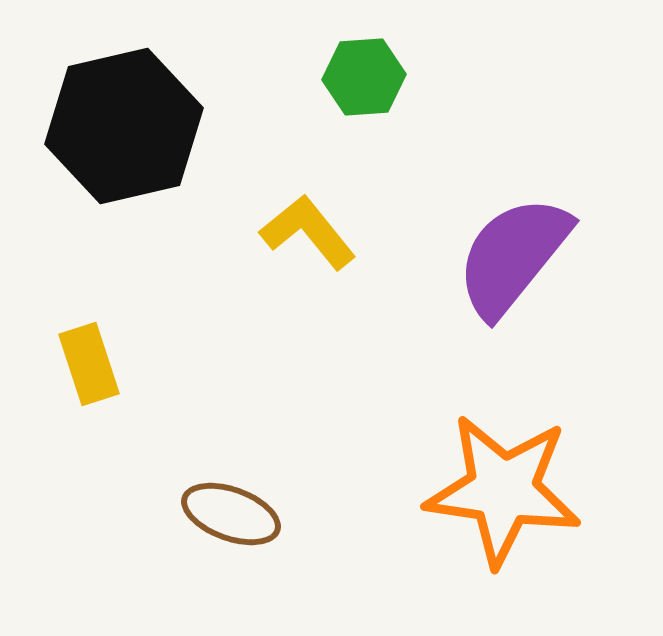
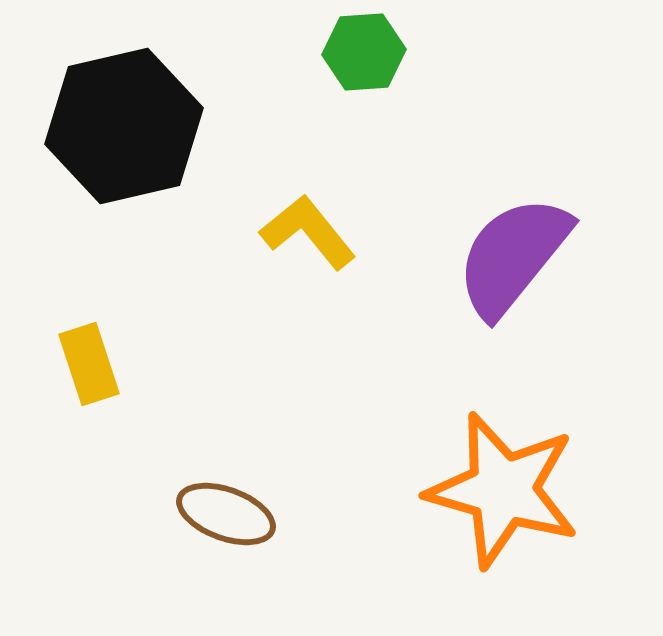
green hexagon: moved 25 px up
orange star: rotated 8 degrees clockwise
brown ellipse: moved 5 px left
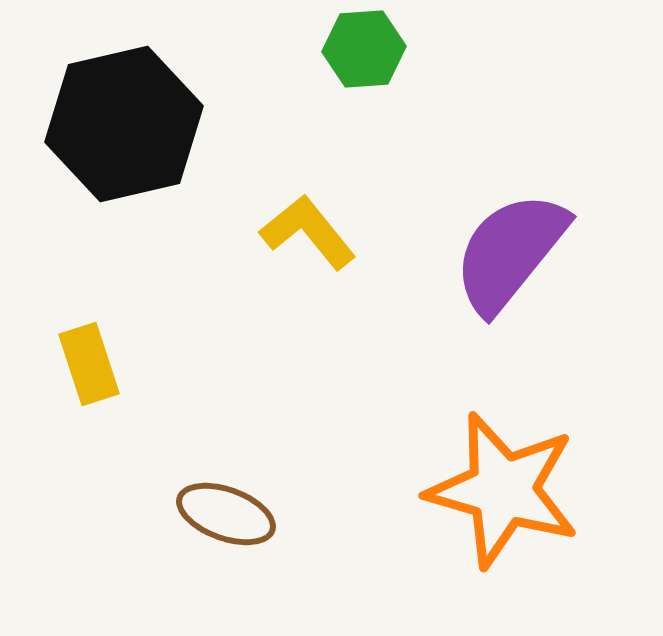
green hexagon: moved 3 px up
black hexagon: moved 2 px up
purple semicircle: moved 3 px left, 4 px up
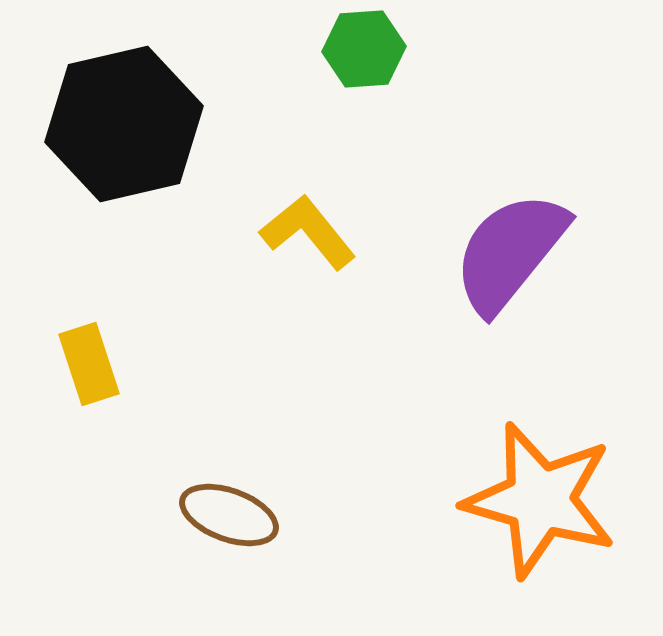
orange star: moved 37 px right, 10 px down
brown ellipse: moved 3 px right, 1 px down
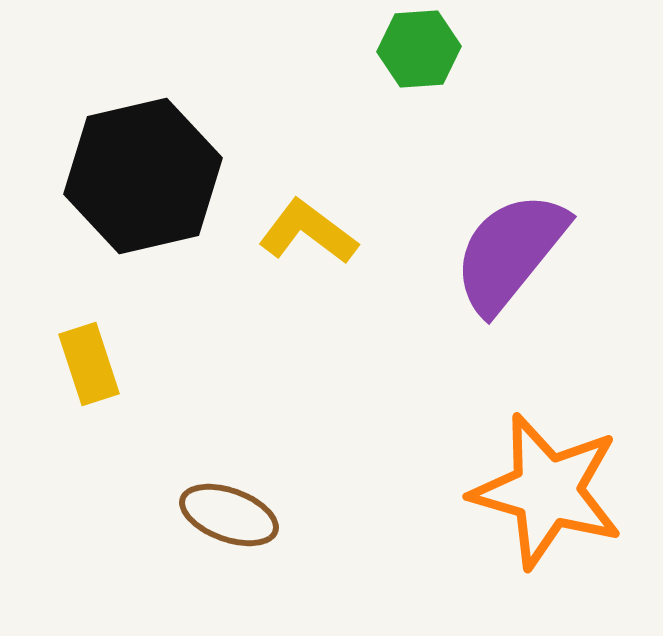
green hexagon: moved 55 px right
black hexagon: moved 19 px right, 52 px down
yellow L-shape: rotated 14 degrees counterclockwise
orange star: moved 7 px right, 9 px up
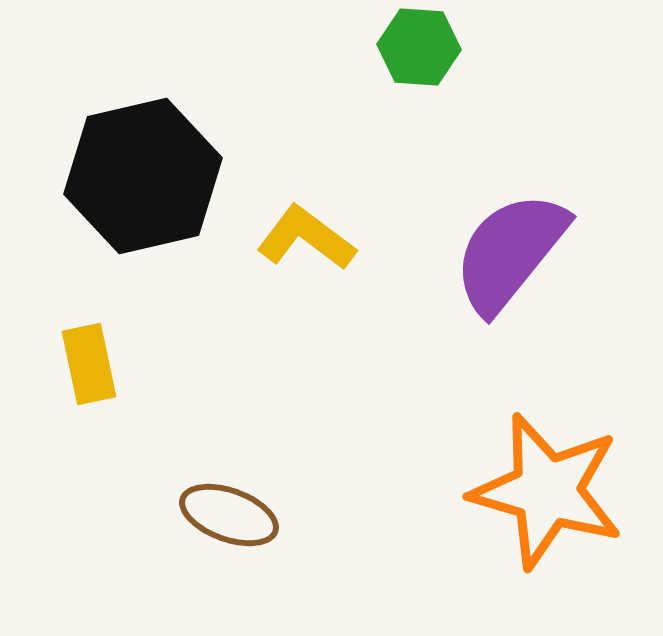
green hexagon: moved 2 px up; rotated 8 degrees clockwise
yellow L-shape: moved 2 px left, 6 px down
yellow rectangle: rotated 6 degrees clockwise
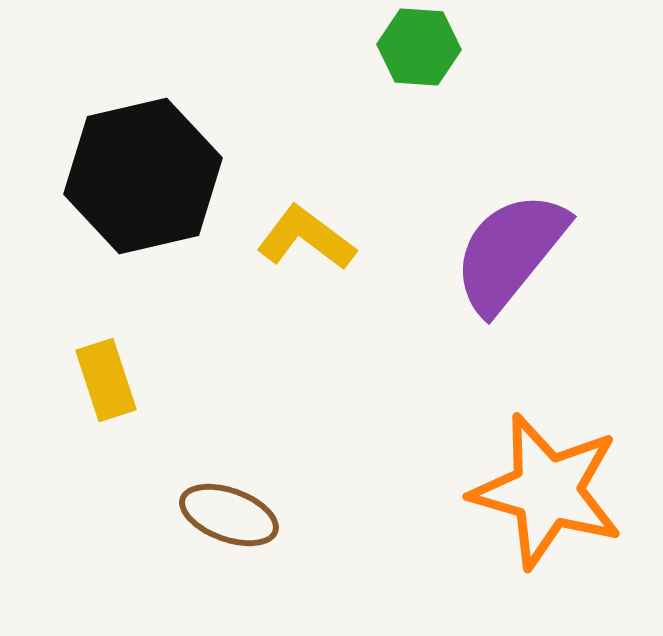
yellow rectangle: moved 17 px right, 16 px down; rotated 6 degrees counterclockwise
